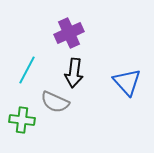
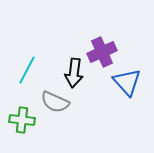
purple cross: moved 33 px right, 19 px down
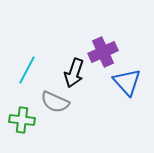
purple cross: moved 1 px right
black arrow: rotated 12 degrees clockwise
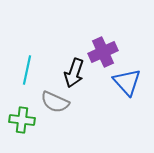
cyan line: rotated 16 degrees counterclockwise
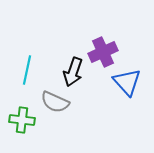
black arrow: moved 1 px left, 1 px up
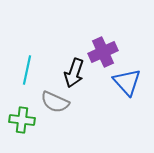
black arrow: moved 1 px right, 1 px down
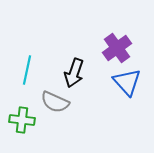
purple cross: moved 14 px right, 4 px up; rotated 12 degrees counterclockwise
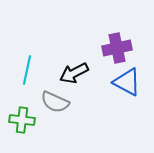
purple cross: rotated 24 degrees clockwise
black arrow: rotated 44 degrees clockwise
blue triangle: rotated 20 degrees counterclockwise
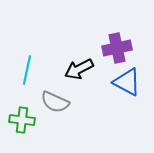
black arrow: moved 5 px right, 4 px up
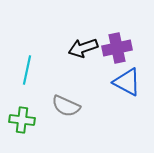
black arrow: moved 4 px right, 21 px up; rotated 8 degrees clockwise
gray semicircle: moved 11 px right, 4 px down
